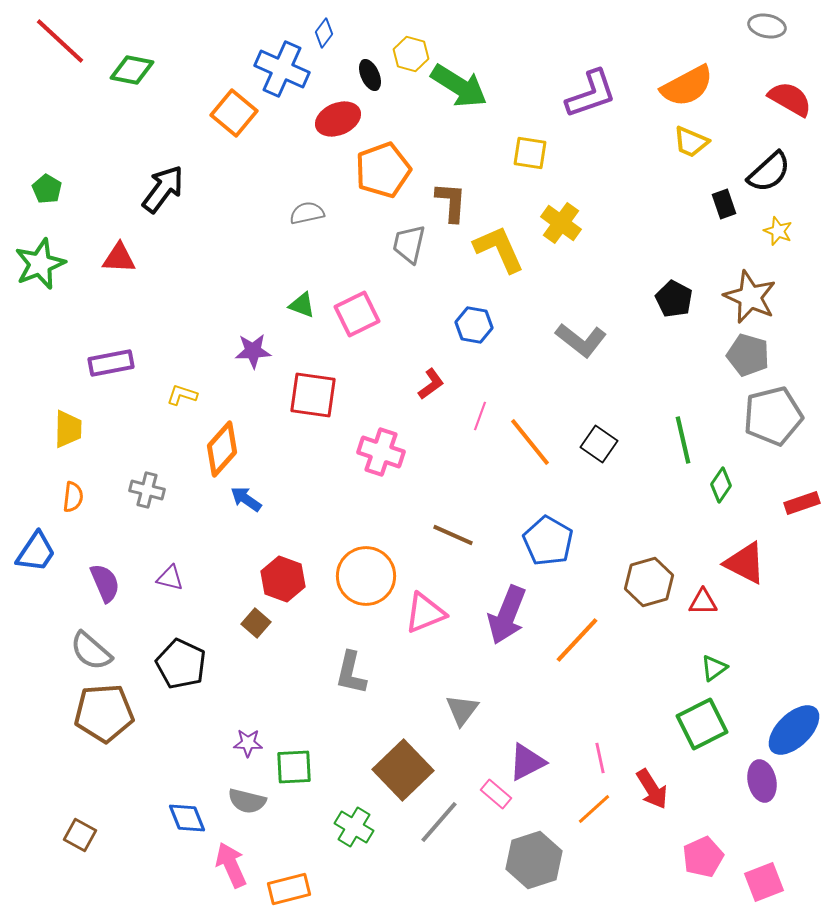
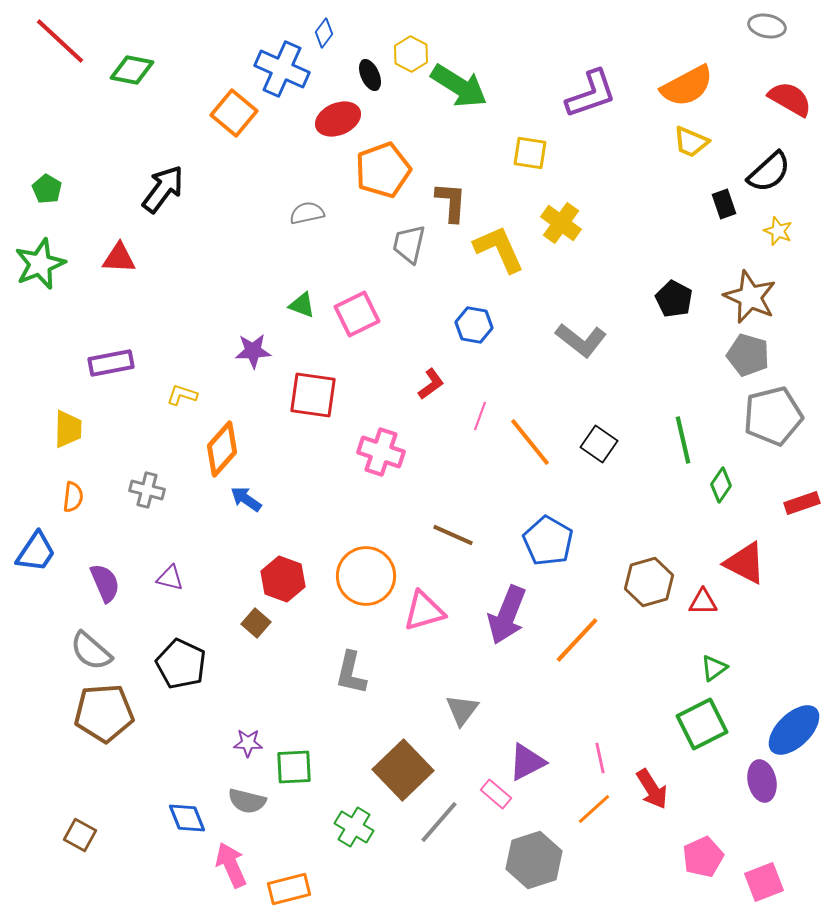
yellow hexagon at (411, 54): rotated 12 degrees clockwise
pink triangle at (425, 613): moved 1 px left, 2 px up; rotated 6 degrees clockwise
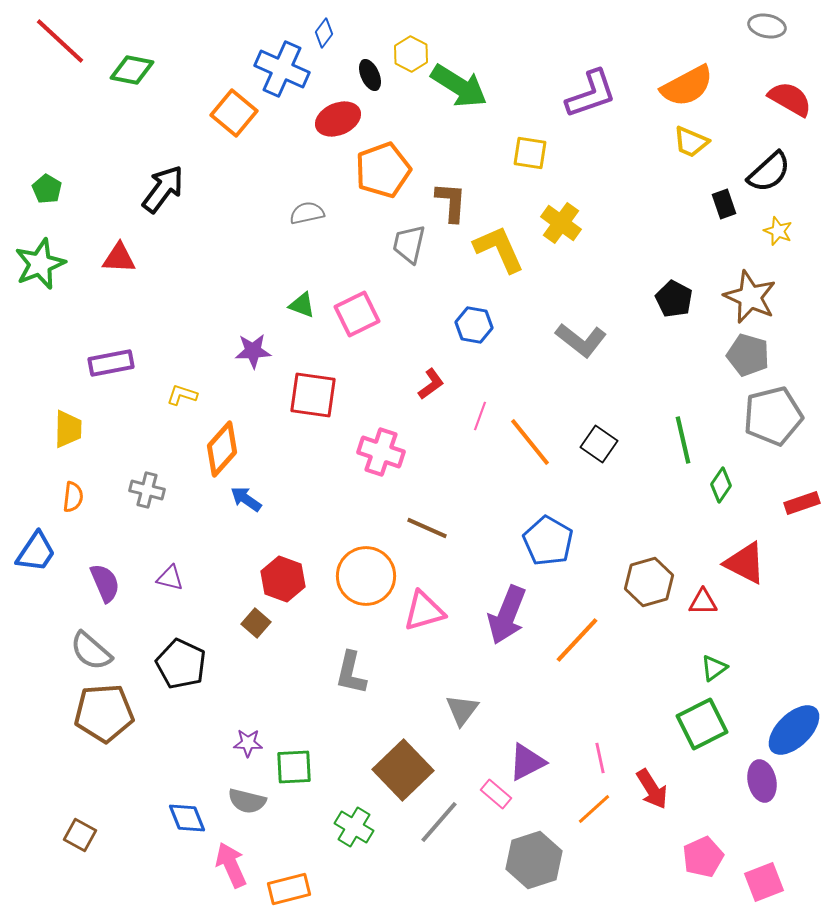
brown line at (453, 535): moved 26 px left, 7 px up
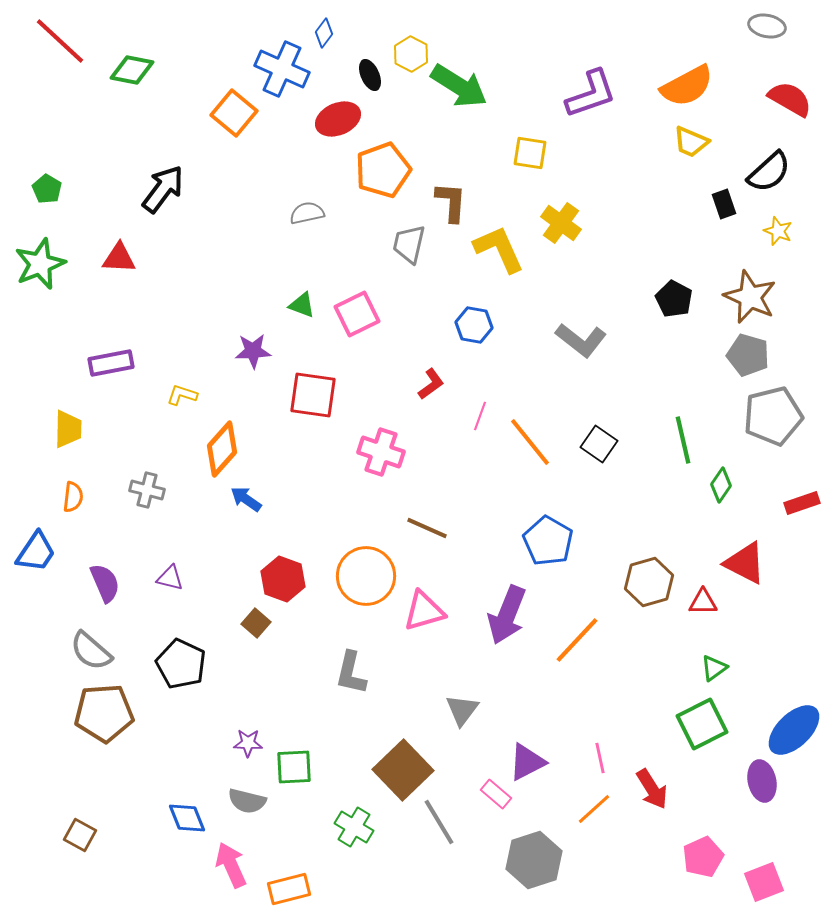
gray line at (439, 822): rotated 72 degrees counterclockwise
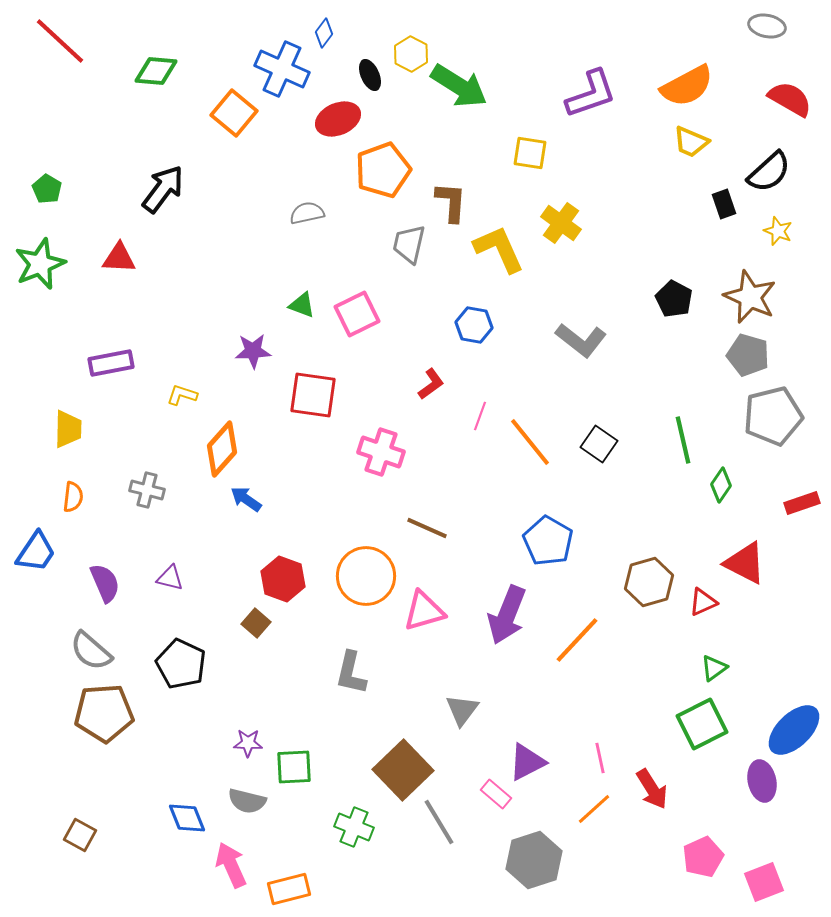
green diamond at (132, 70): moved 24 px right, 1 px down; rotated 6 degrees counterclockwise
red triangle at (703, 602): rotated 24 degrees counterclockwise
green cross at (354, 827): rotated 9 degrees counterclockwise
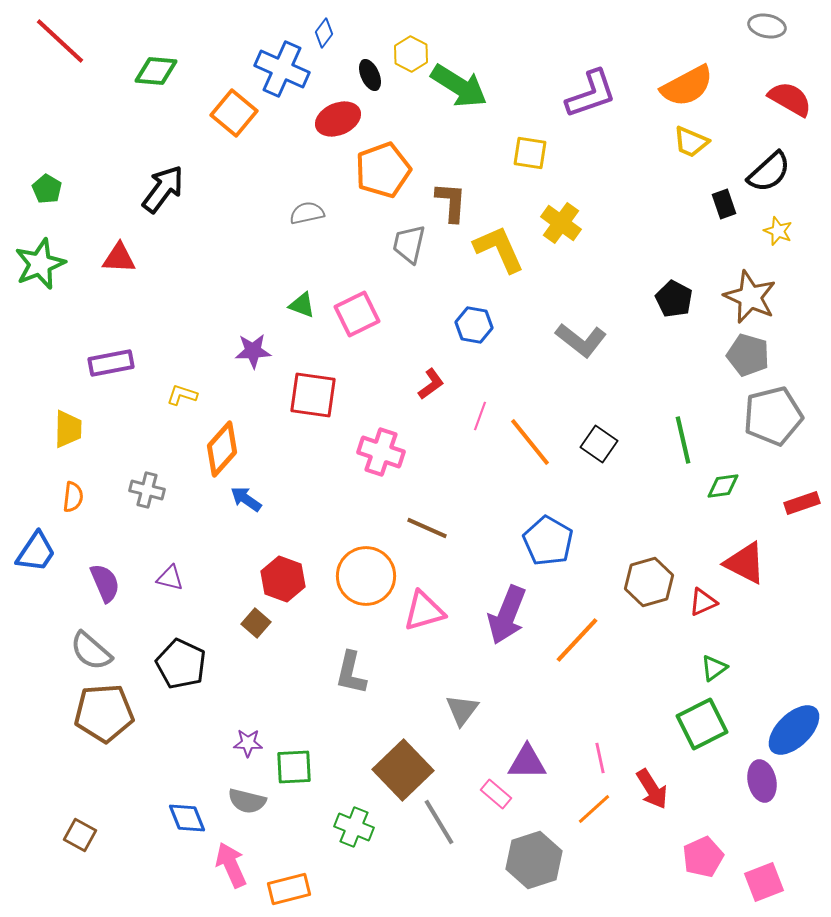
green diamond at (721, 485): moved 2 px right, 1 px down; rotated 48 degrees clockwise
purple triangle at (527, 762): rotated 27 degrees clockwise
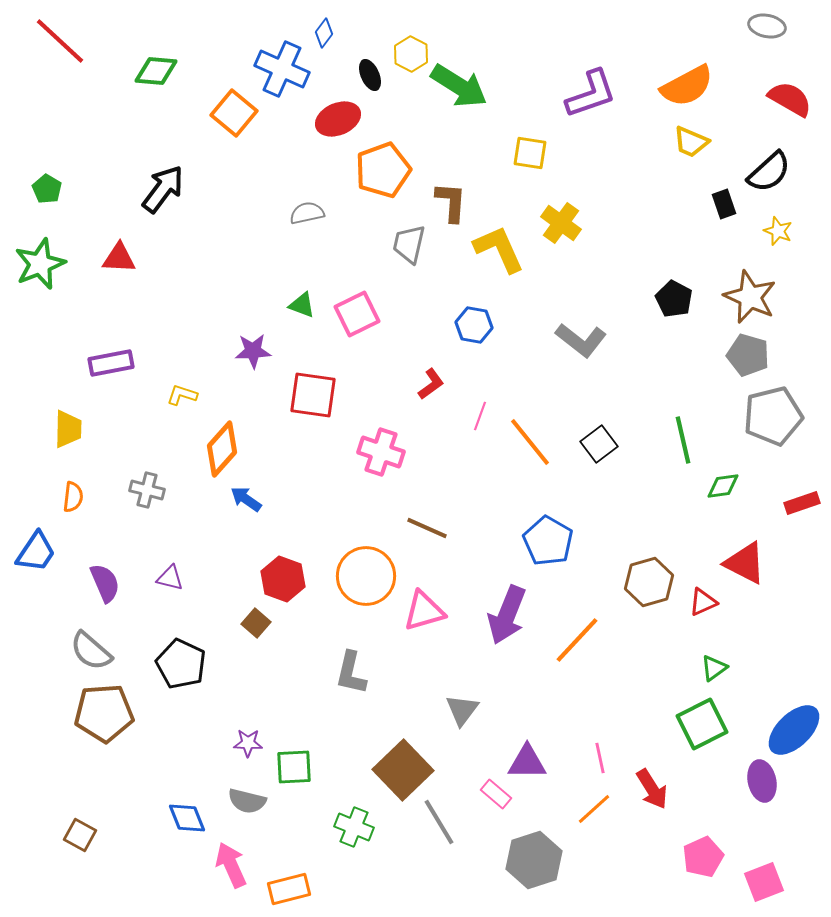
black square at (599, 444): rotated 18 degrees clockwise
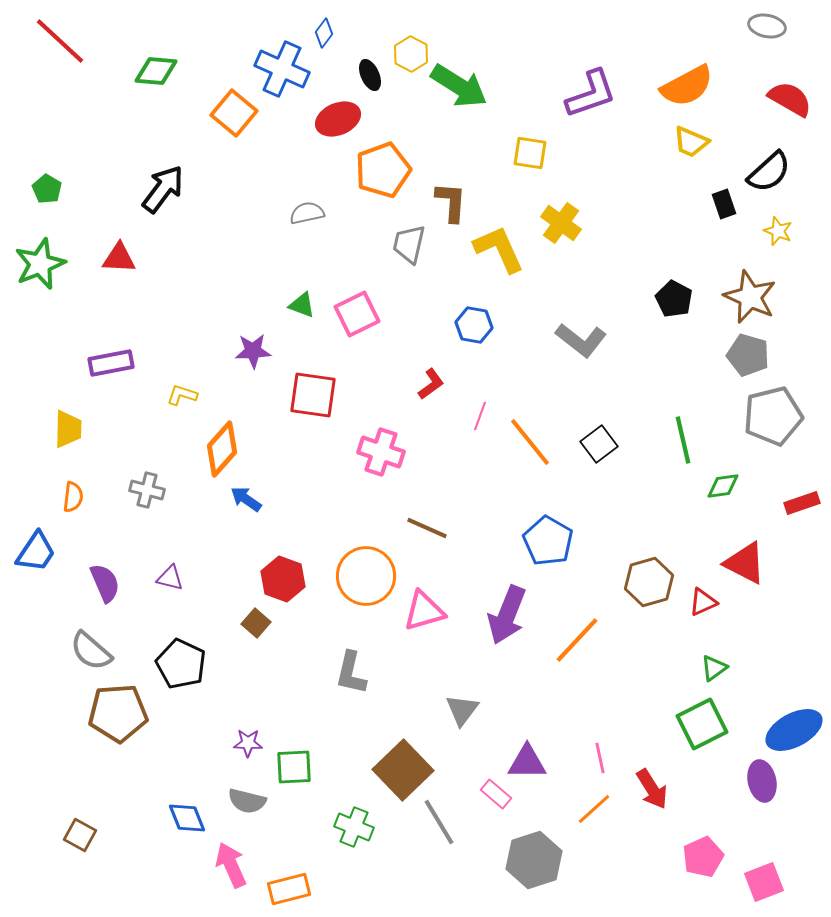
brown pentagon at (104, 713): moved 14 px right
blue ellipse at (794, 730): rotated 16 degrees clockwise
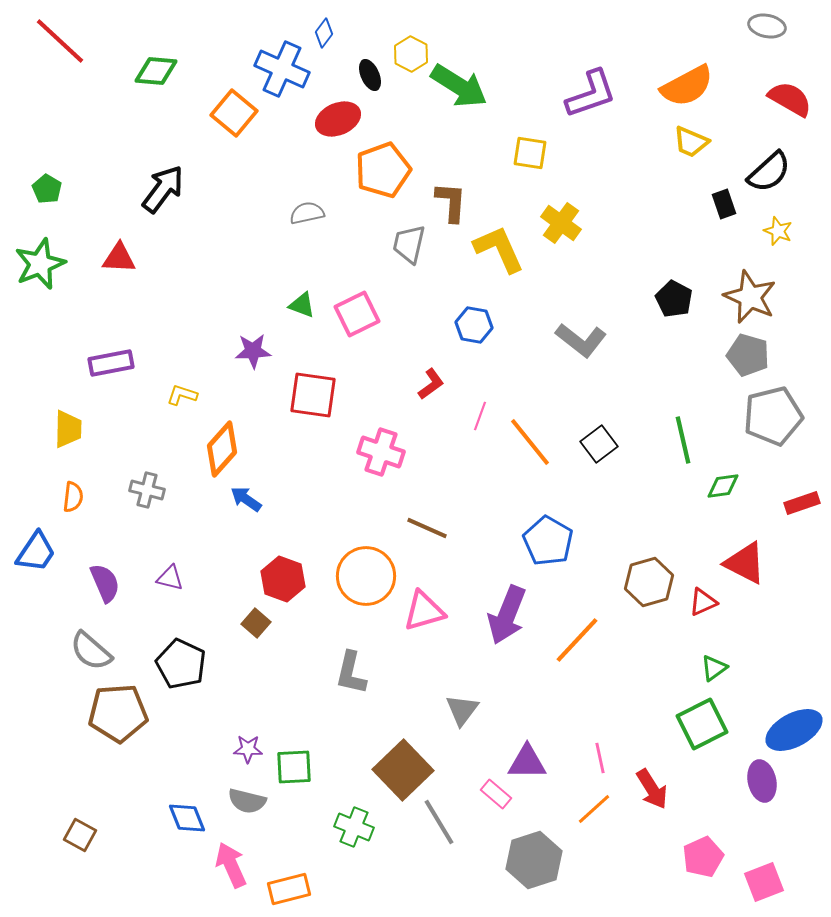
purple star at (248, 743): moved 6 px down
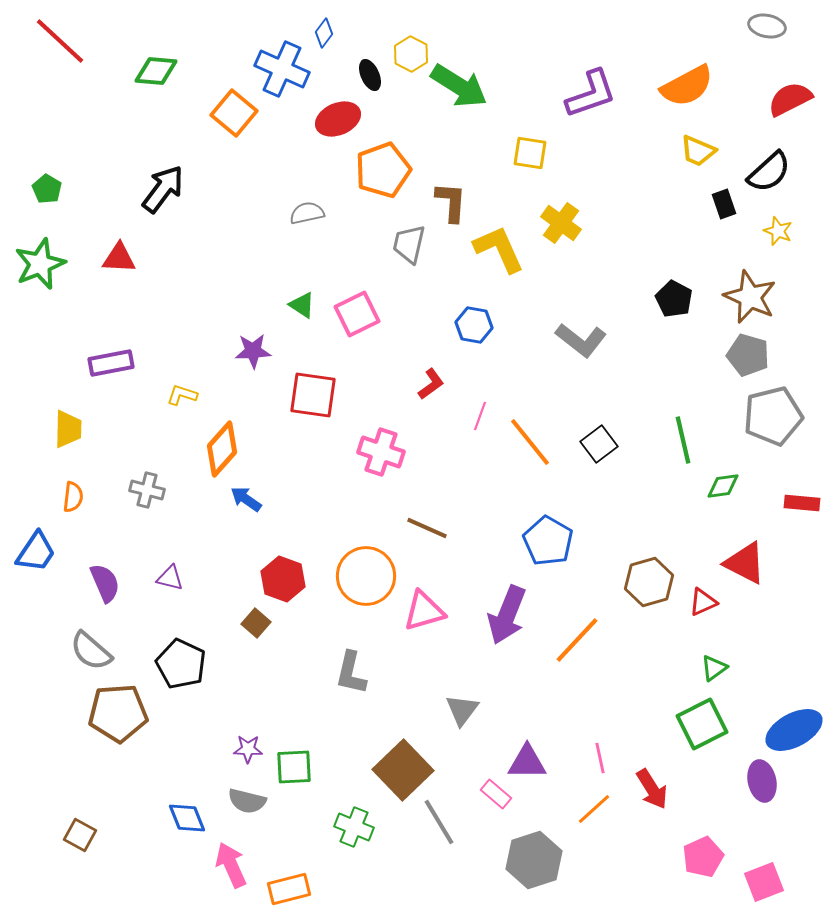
red semicircle at (790, 99): rotated 57 degrees counterclockwise
yellow trapezoid at (691, 142): moved 7 px right, 9 px down
green triangle at (302, 305): rotated 12 degrees clockwise
red rectangle at (802, 503): rotated 24 degrees clockwise
